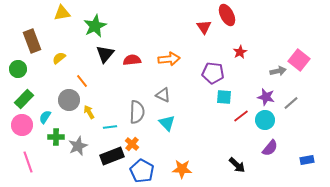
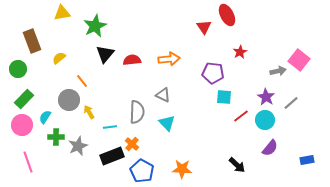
purple star: rotated 18 degrees clockwise
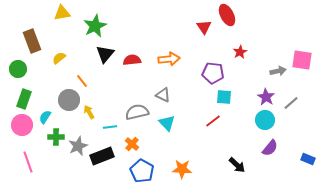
pink square: moved 3 px right; rotated 30 degrees counterclockwise
green rectangle: rotated 24 degrees counterclockwise
gray semicircle: rotated 105 degrees counterclockwise
red line: moved 28 px left, 5 px down
black rectangle: moved 10 px left
blue rectangle: moved 1 px right, 1 px up; rotated 32 degrees clockwise
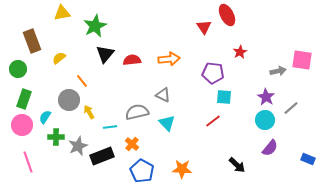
gray line: moved 5 px down
